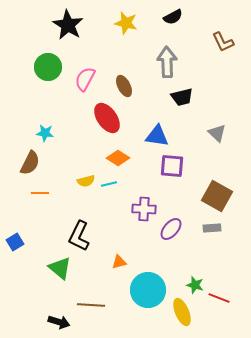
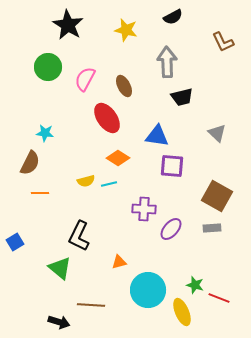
yellow star: moved 7 px down
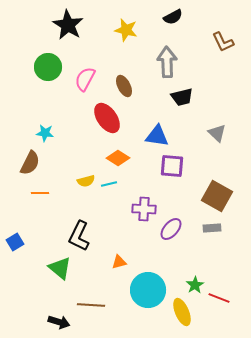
green star: rotated 24 degrees clockwise
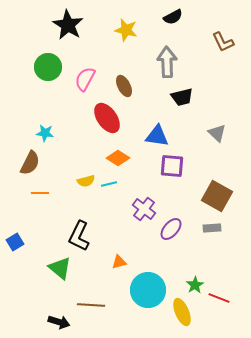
purple cross: rotated 35 degrees clockwise
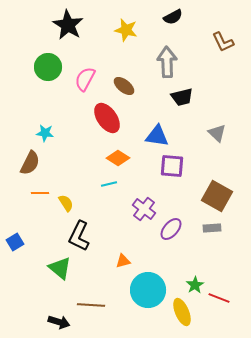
brown ellipse: rotated 25 degrees counterclockwise
yellow semicircle: moved 20 px left, 22 px down; rotated 108 degrees counterclockwise
orange triangle: moved 4 px right, 1 px up
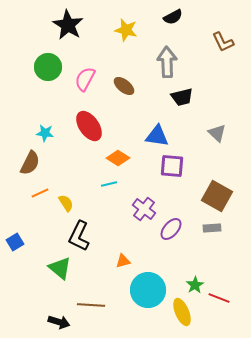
red ellipse: moved 18 px left, 8 px down
orange line: rotated 24 degrees counterclockwise
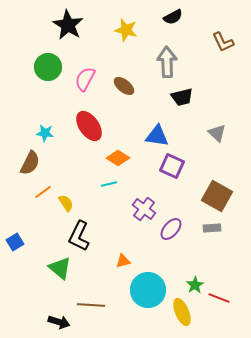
purple square: rotated 20 degrees clockwise
orange line: moved 3 px right, 1 px up; rotated 12 degrees counterclockwise
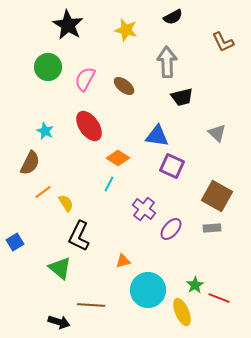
cyan star: moved 2 px up; rotated 18 degrees clockwise
cyan line: rotated 49 degrees counterclockwise
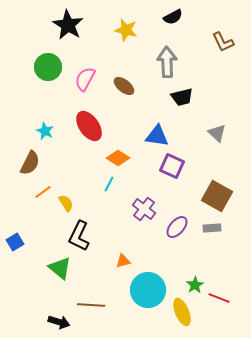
purple ellipse: moved 6 px right, 2 px up
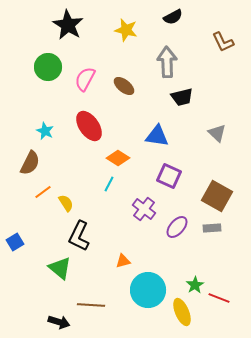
purple square: moved 3 px left, 10 px down
